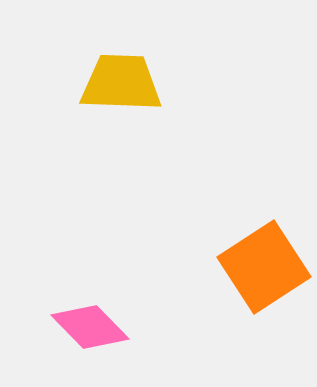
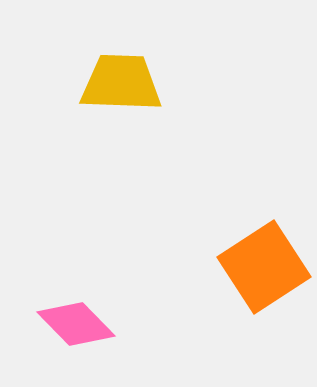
pink diamond: moved 14 px left, 3 px up
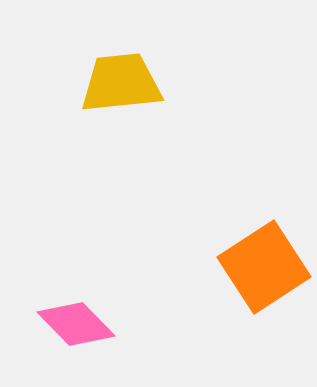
yellow trapezoid: rotated 8 degrees counterclockwise
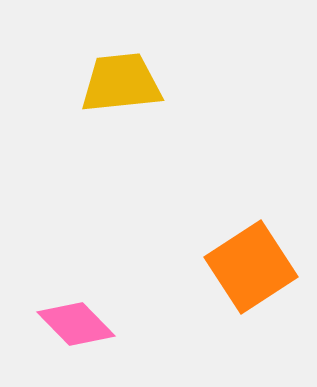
orange square: moved 13 px left
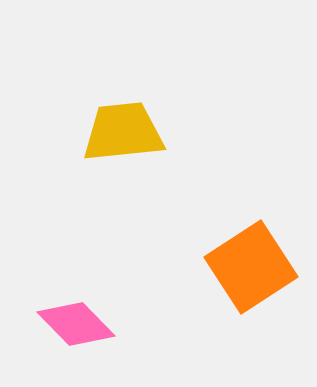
yellow trapezoid: moved 2 px right, 49 px down
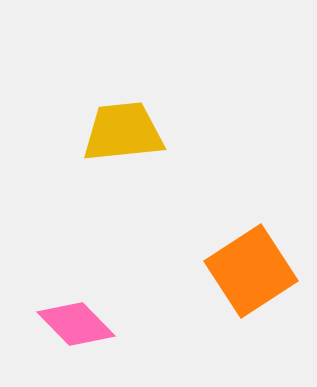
orange square: moved 4 px down
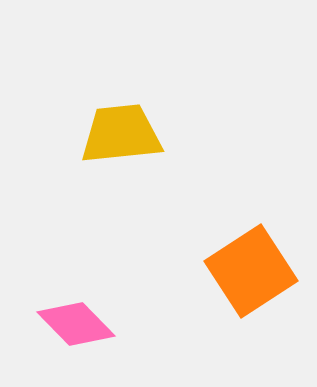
yellow trapezoid: moved 2 px left, 2 px down
